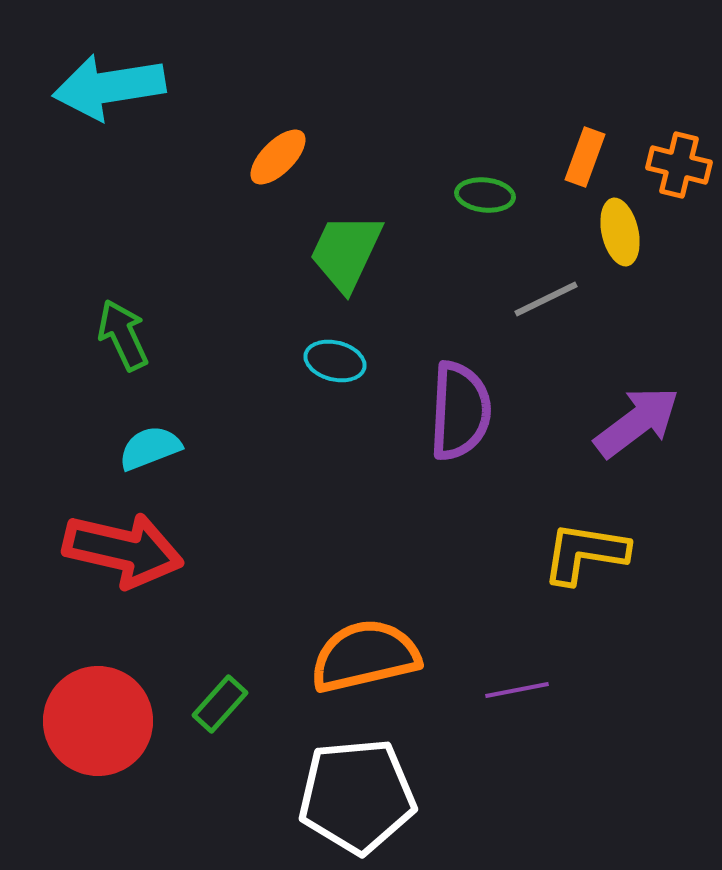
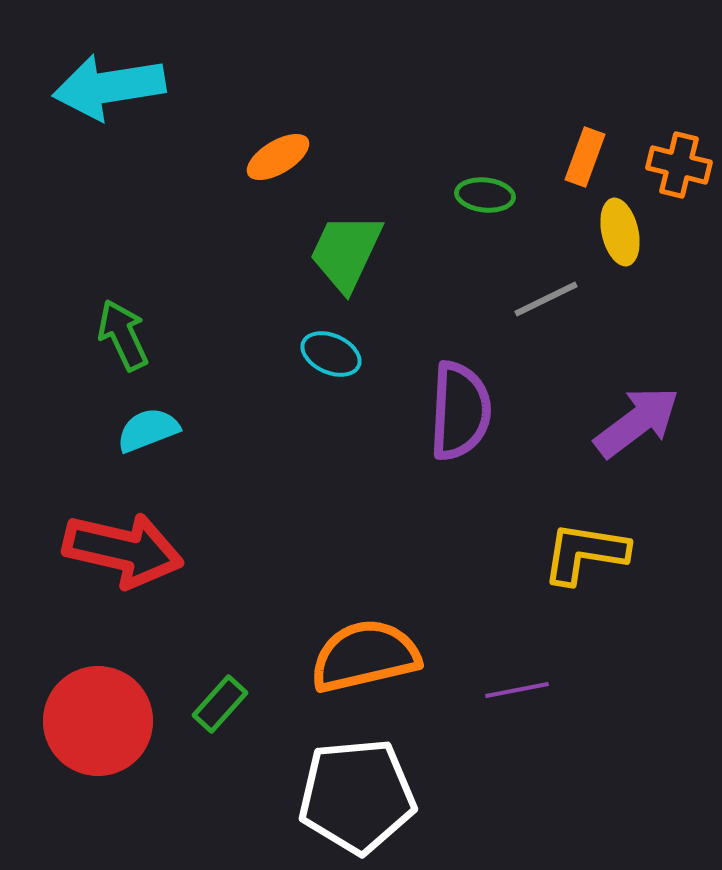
orange ellipse: rotated 14 degrees clockwise
cyan ellipse: moved 4 px left, 7 px up; rotated 10 degrees clockwise
cyan semicircle: moved 2 px left, 18 px up
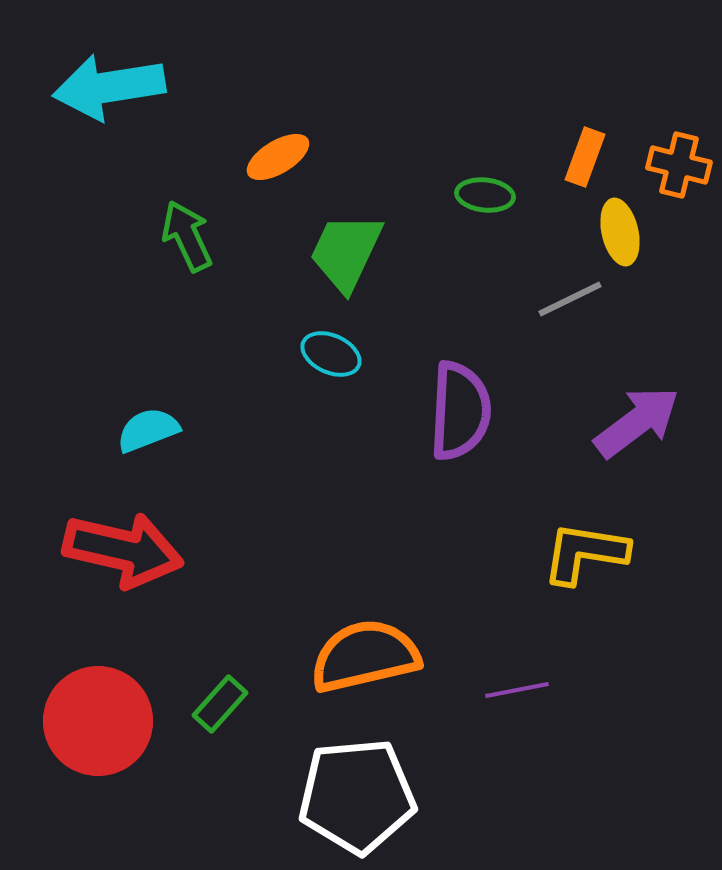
gray line: moved 24 px right
green arrow: moved 64 px right, 99 px up
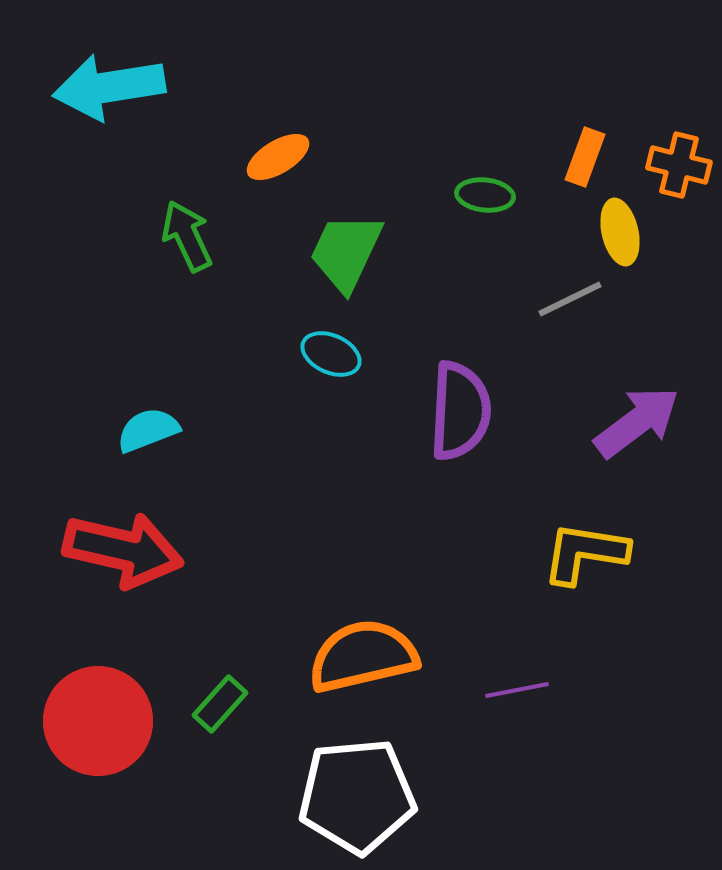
orange semicircle: moved 2 px left
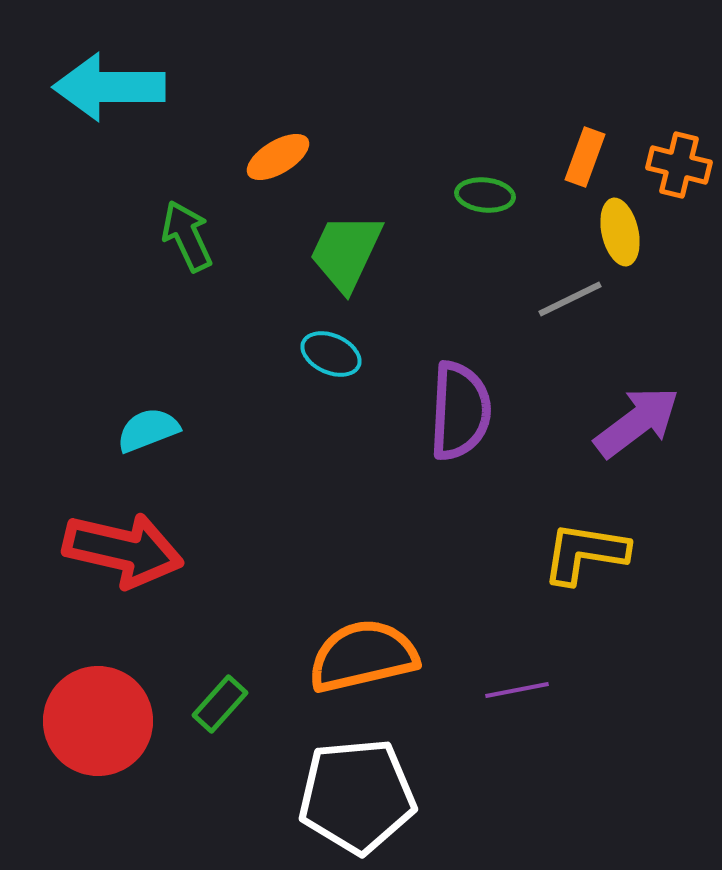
cyan arrow: rotated 9 degrees clockwise
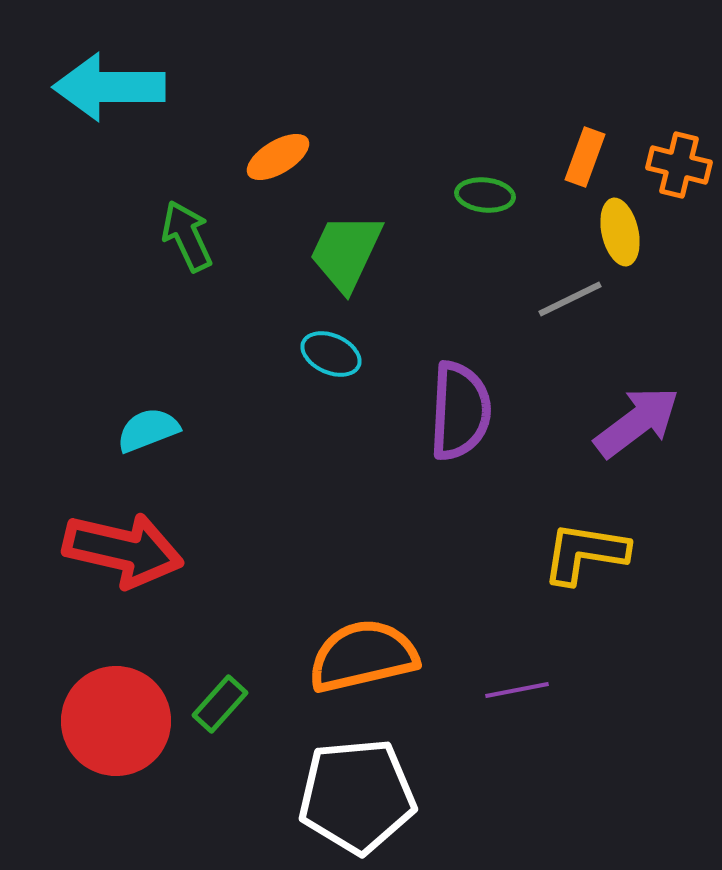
red circle: moved 18 px right
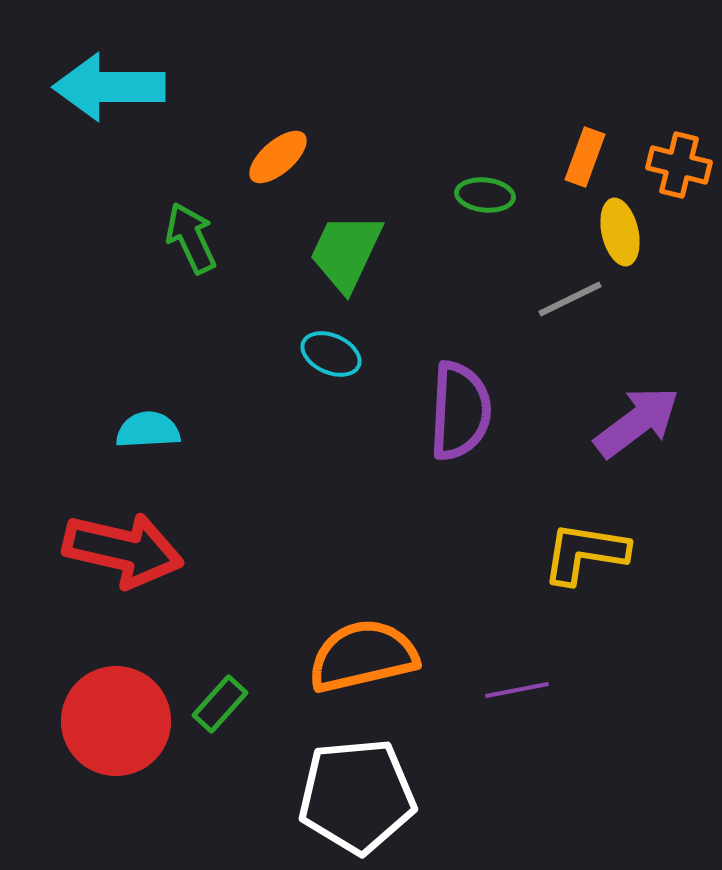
orange ellipse: rotated 10 degrees counterclockwise
green arrow: moved 4 px right, 2 px down
cyan semicircle: rotated 18 degrees clockwise
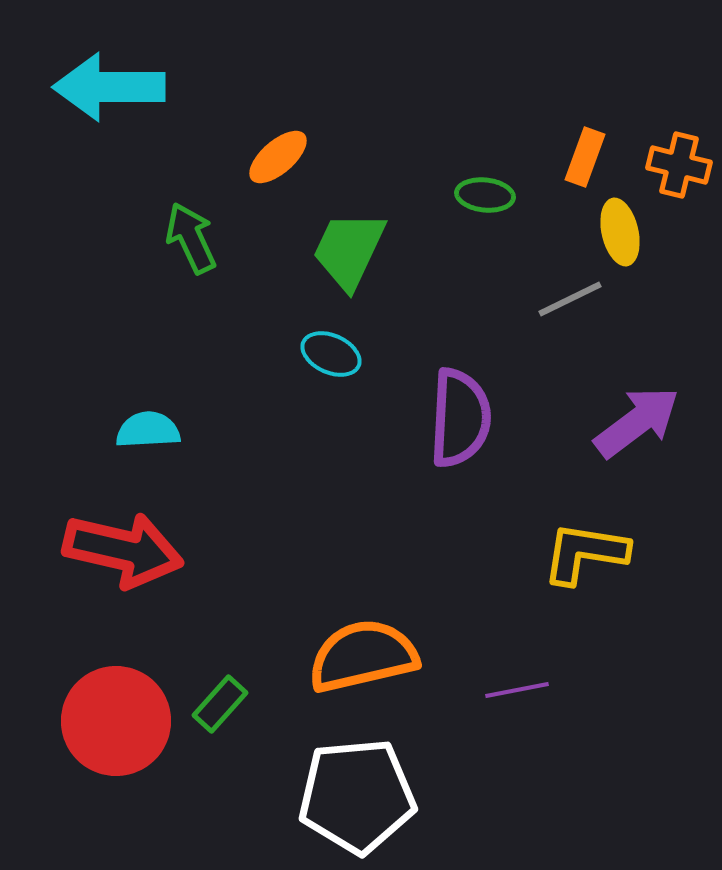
green trapezoid: moved 3 px right, 2 px up
purple semicircle: moved 7 px down
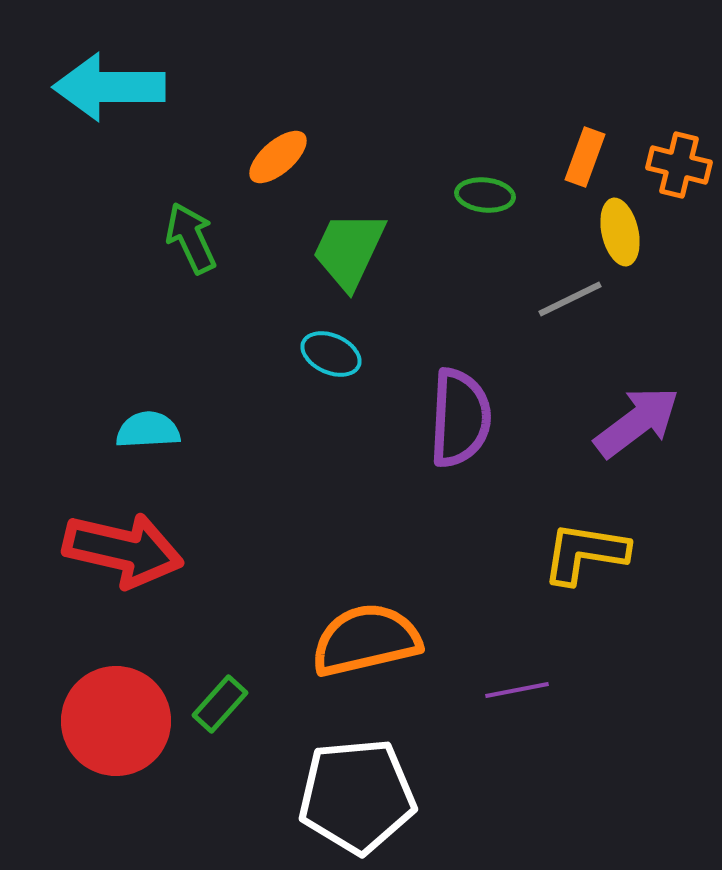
orange semicircle: moved 3 px right, 16 px up
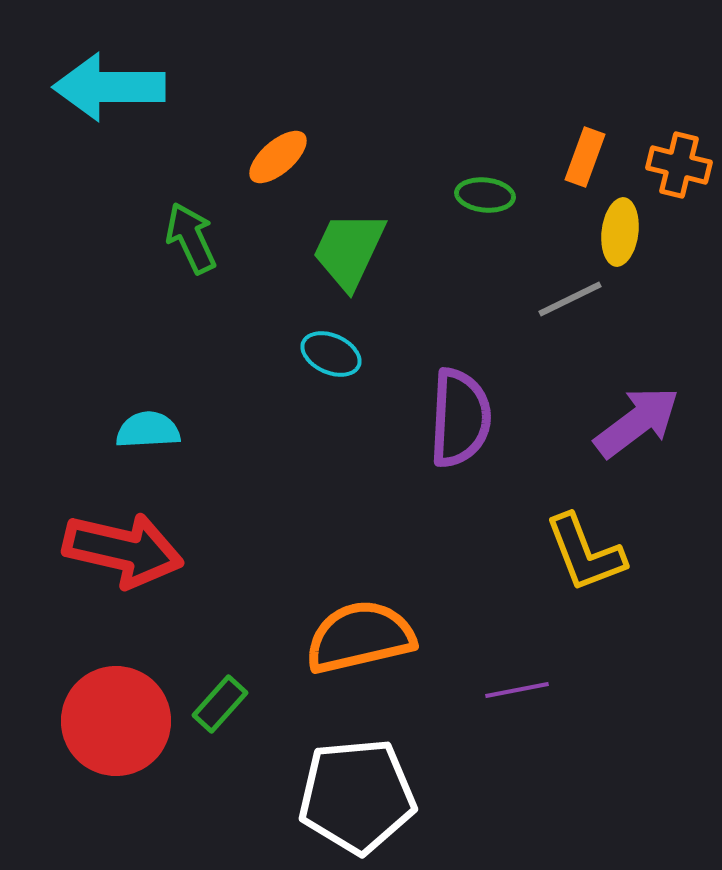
yellow ellipse: rotated 20 degrees clockwise
yellow L-shape: rotated 120 degrees counterclockwise
orange semicircle: moved 6 px left, 3 px up
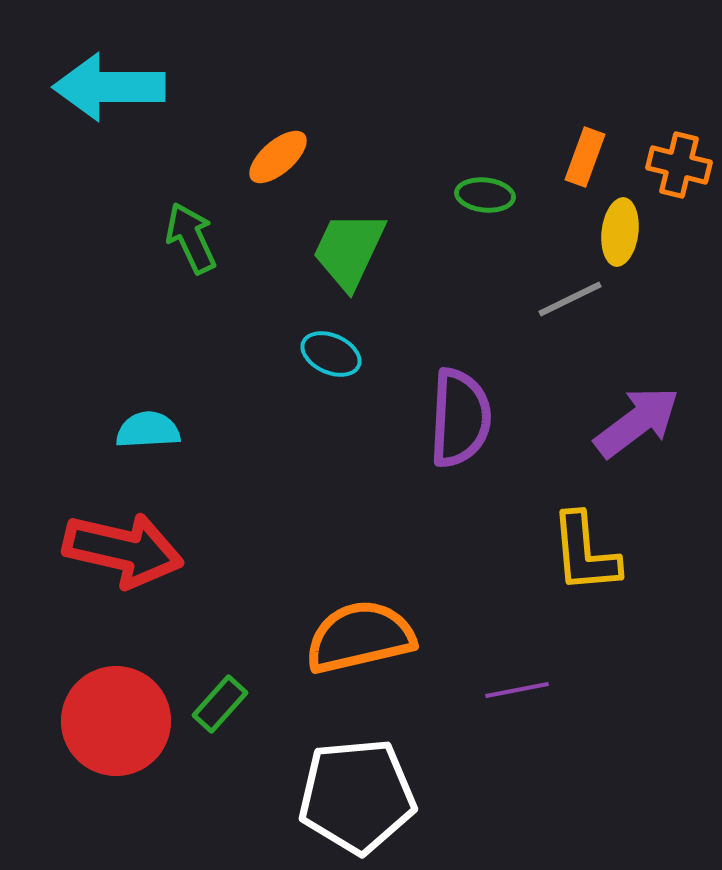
yellow L-shape: rotated 16 degrees clockwise
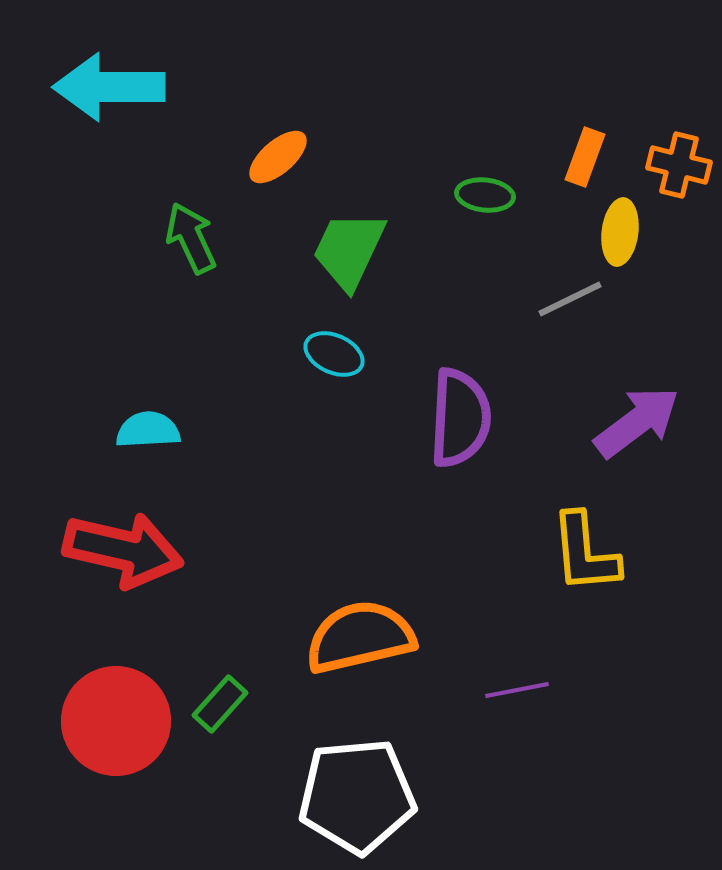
cyan ellipse: moved 3 px right
